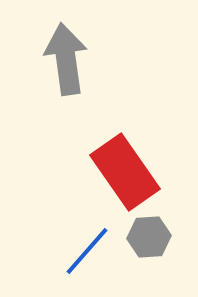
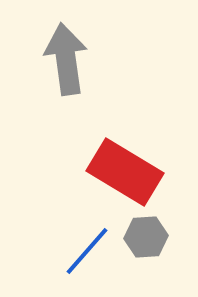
red rectangle: rotated 24 degrees counterclockwise
gray hexagon: moved 3 px left
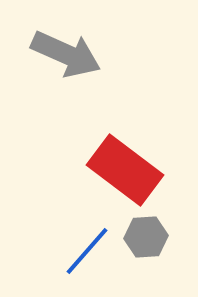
gray arrow: moved 5 px up; rotated 122 degrees clockwise
red rectangle: moved 2 px up; rotated 6 degrees clockwise
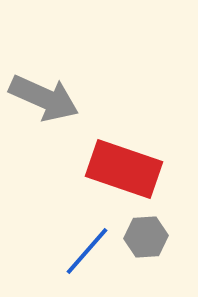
gray arrow: moved 22 px left, 44 px down
red rectangle: moved 1 px left, 1 px up; rotated 18 degrees counterclockwise
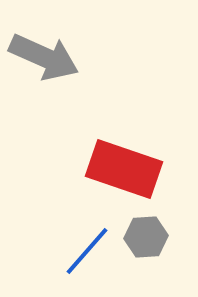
gray arrow: moved 41 px up
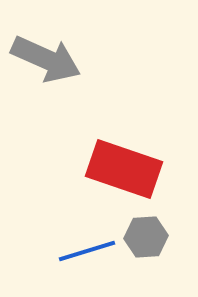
gray arrow: moved 2 px right, 2 px down
blue line: rotated 32 degrees clockwise
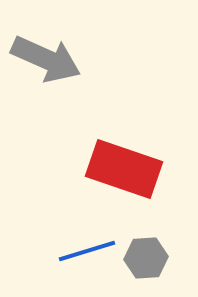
gray hexagon: moved 21 px down
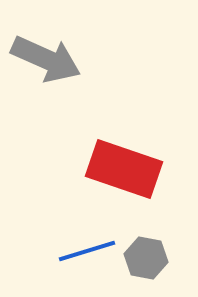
gray hexagon: rotated 15 degrees clockwise
